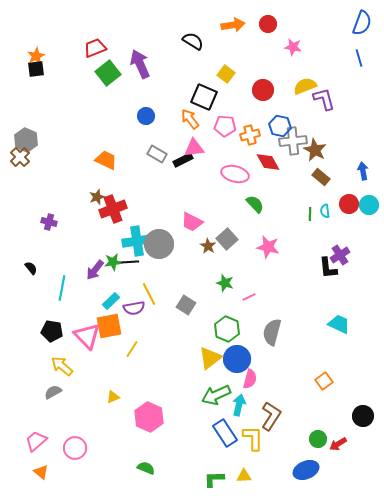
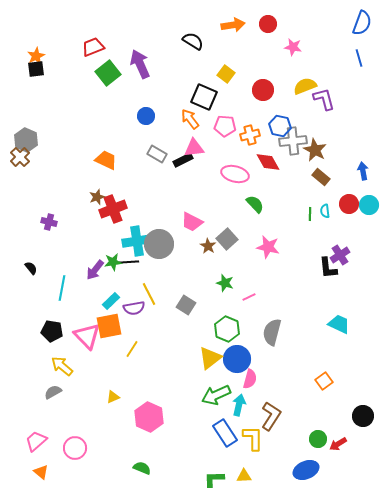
red trapezoid at (95, 48): moved 2 px left, 1 px up
green semicircle at (146, 468): moved 4 px left
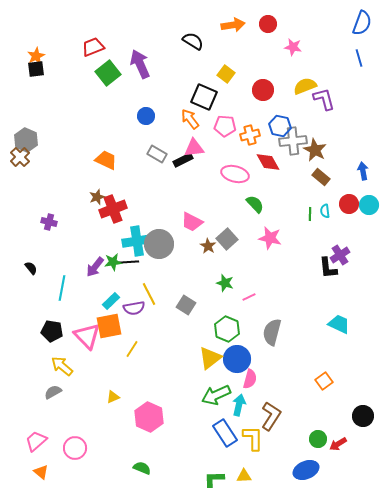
pink star at (268, 247): moved 2 px right, 9 px up
purple arrow at (95, 270): moved 3 px up
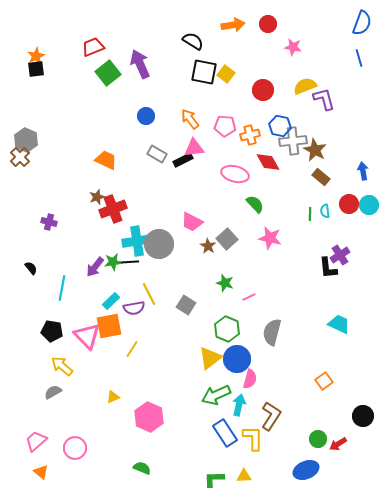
black square at (204, 97): moved 25 px up; rotated 12 degrees counterclockwise
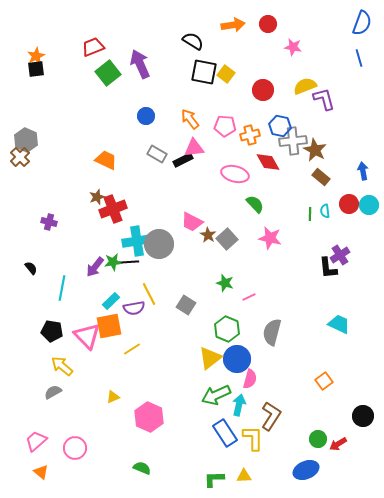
brown star at (208, 246): moved 11 px up
yellow line at (132, 349): rotated 24 degrees clockwise
